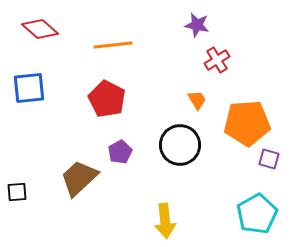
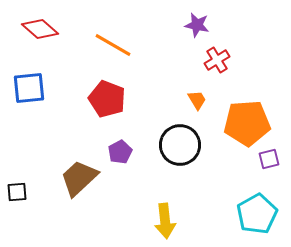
orange line: rotated 36 degrees clockwise
red pentagon: rotated 6 degrees counterclockwise
purple square: rotated 30 degrees counterclockwise
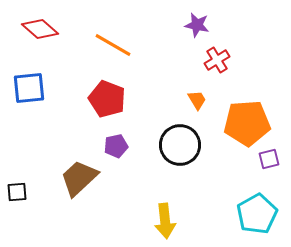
purple pentagon: moved 4 px left, 6 px up; rotated 15 degrees clockwise
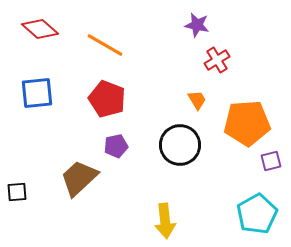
orange line: moved 8 px left
blue square: moved 8 px right, 5 px down
purple square: moved 2 px right, 2 px down
